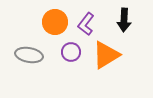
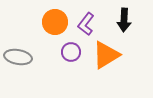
gray ellipse: moved 11 px left, 2 px down
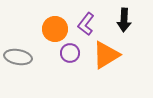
orange circle: moved 7 px down
purple circle: moved 1 px left, 1 px down
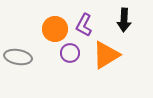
purple L-shape: moved 2 px left, 1 px down; rotated 10 degrees counterclockwise
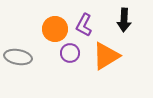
orange triangle: moved 1 px down
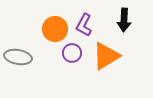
purple circle: moved 2 px right
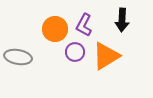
black arrow: moved 2 px left
purple circle: moved 3 px right, 1 px up
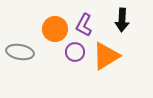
gray ellipse: moved 2 px right, 5 px up
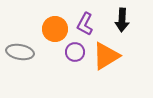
purple L-shape: moved 1 px right, 1 px up
